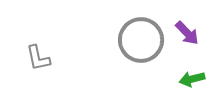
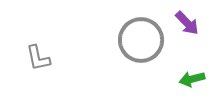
purple arrow: moved 10 px up
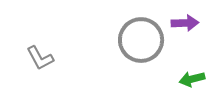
purple arrow: moved 2 px left; rotated 48 degrees counterclockwise
gray L-shape: moved 2 px right; rotated 16 degrees counterclockwise
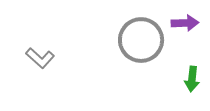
gray L-shape: rotated 20 degrees counterclockwise
green arrow: rotated 70 degrees counterclockwise
